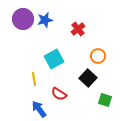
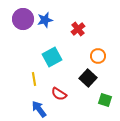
cyan square: moved 2 px left, 2 px up
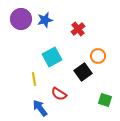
purple circle: moved 2 px left
black square: moved 5 px left, 6 px up; rotated 12 degrees clockwise
blue arrow: moved 1 px right, 1 px up
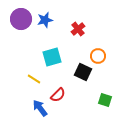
cyan square: rotated 12 degrees clockwise
black square: rotated 30 degrees counterclockwise
yellow line: rotated 48 degrees counterclockwise
red semicircle: moved 1 px left, 1 px down; rotated 77 degrees counterclockwise
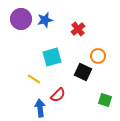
blue arrow: rotated 30 degrees clockwise
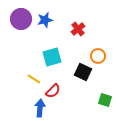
red semicircle: moved 5 px left, 4 px up
blue arrow: rotated 12 degrees clockwise
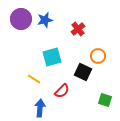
red semicircle: moved 9 px right
